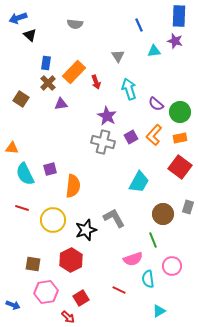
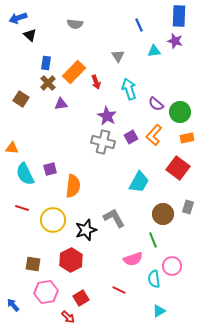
orange rectangle at (180, 138): moved 7 px right
red square at (180, 167): moved 2 px left, 1 px down
cyan semicircle at (148, 279): moved 6 px right
blue arrow at (13, 305): rotated 152 degrees counterclockwise
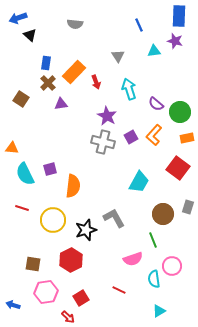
blue arrow at (13, 305): rotated 32 degrees counterclockwise
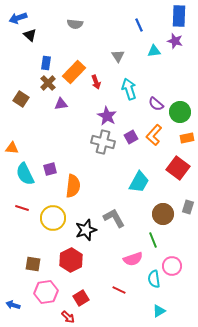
yellow circle at (53, 220): moved 2 px up
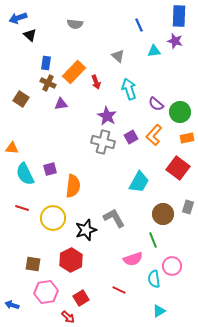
gray triangle at (118, 56): rotated 16 degrees counterclockwise
brown cross at (48, 83): rotated 21 degrees counterclockwise
blue arrow at (13, 305): moved 1 px left
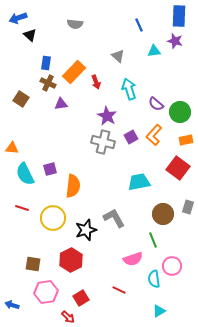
orange rectangle at (187, 138): moved 1 px left, 2 px down
cyan trapezoid at (139, 182): rotated 130 degrees counterclockwise
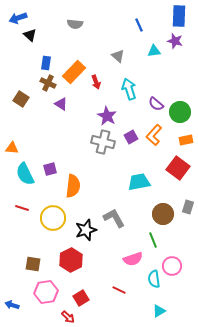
purple triangle at (61, 104): rotated 40 degrees clockwise
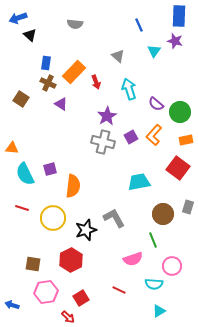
cyan triangle at (154, 51): rotated 48 degrees counterclockwise
purple star at (107, 116): rotated 12 degrees clockwise
cyan semicircle at (154, 279): moved 5 px down; rotated 78 degrees counterclockwise
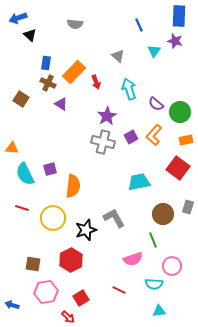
cyan triangle at (159, 311): rotated 24 degrees clockwise
